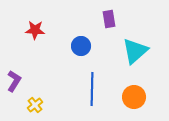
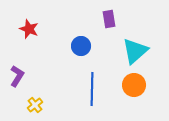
red star: moved 6 px left, 1 px up; rotated 18 degrees clockwise
purple L-shape: moved 3 px right, 5 px up
orange circle: moved 12 px up
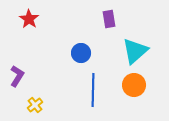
red star: moved 10 px up; rotated 12 degrees clockwise
blue circle: moved 7 px down
blue line: moved 1 px right, 1 px down
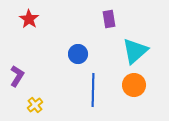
blue circle: moved 3 px left, 1 px down
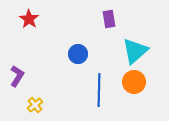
orange circle: moved 3 px up
blue line: moved 6 px right
